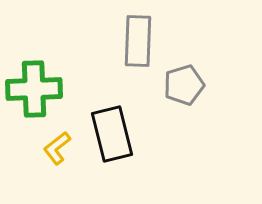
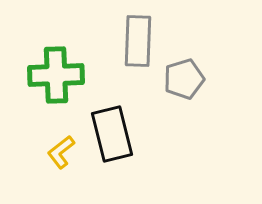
gray pentagon: moved 6 px up
green cross: moved 22 px right, 14 px up
yellow L-shape: moved 4 px right, 4 px down
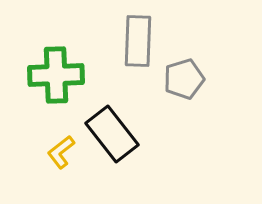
black rectangle: rotated 24 degrees counterclockwise
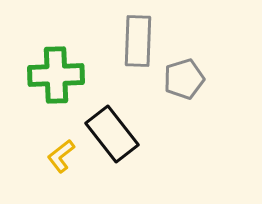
yellow L-shape: moved 4 px down
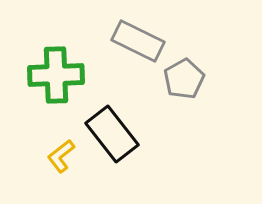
gray rectangle: rotated 66 degrees counterclockwise
gray pentagon: rotated 12 degrees counterclockwise
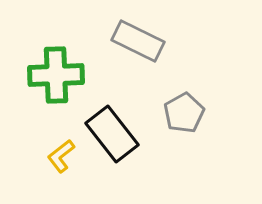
gray pentagon: moved 34 px down
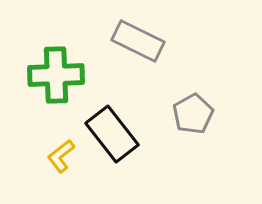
gray pentagon: moved 9 px right, 1 px down
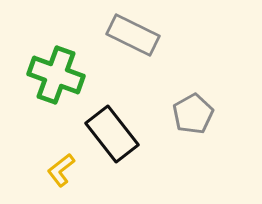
gray rectangle: moved 5 px left, 6 px up
green cross: rotated 22 degrees clockwise
yellow L-shape: moved 14 px down
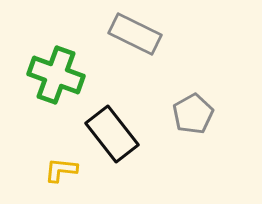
gray rectangle: moved 2 px right, 1 px up
yellow L-shape: rotated 44 degrees clockwise
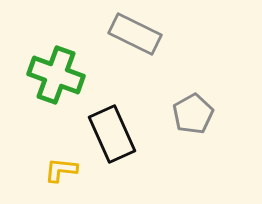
black rectangle: rotated 14 degrees clockwise
